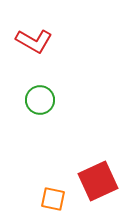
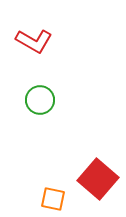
red square: moved 2 px up; rotated 24 degrees counterclockwise
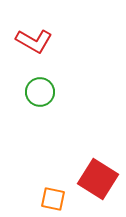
green circle: moved 8 px up
red square: rotated 9 degrees counterclockwise
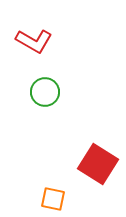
green circle: moved 5 px right
red square: moved 15 px up
